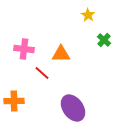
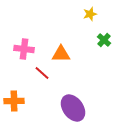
yellow star: moved 2 px right, 1 px up; rotated 24 degrees clockwise
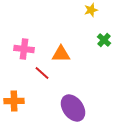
yellow star: moved 1 px right, 4 px up
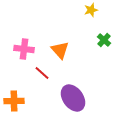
orange triangle: moved 1 px left, 4 px up; rotated 48 degrees clockwise
purple ellipse: moved 10 px up
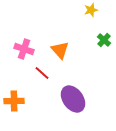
pink cross: rotated 12 degrees clockwise
purple ellipse: moved 1 px down
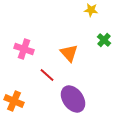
yellow star: rotated 24 degrees clockwise
orange triangle: moved 9 px right, 3 px down
red line: moved 5 px right, 2 px down
orange cross: rotated 24 degrees clockwise
